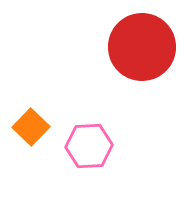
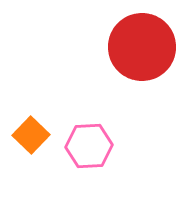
orange square: moved 8 px down
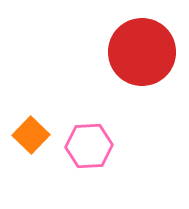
red circle: moved 5 px down
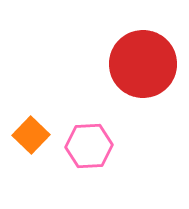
red circle: moved 1 px right, 12 px down
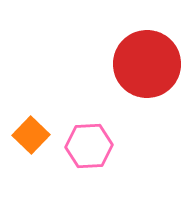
red circle: moved 4 px right
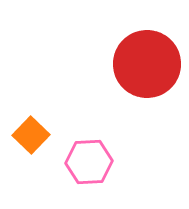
pink hexagon: moved 16 px down
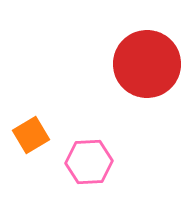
orange square: rotated 15 degrees clockwise
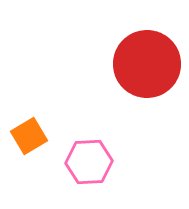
orange square: moved 2 px left, 1 px down
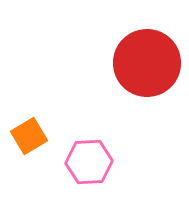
red circle: moved 1 px up
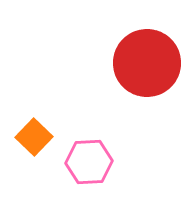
orange square: moved 5 px right, 1 px down; rotated 15 degrees counterclockwise
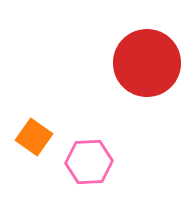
orange square: rotated 9 degrees counterclockwise
